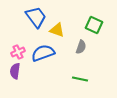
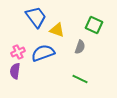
gray semicircle: moved 1 px left
green line: rotated 14 degrees clockwise
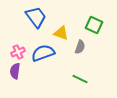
yellow triangle: moved 4 px right, 3 px down
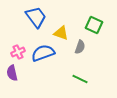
purple semicircle: moved 3 px left, 2 px down; rotated 21 degrees counterclockwise
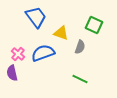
pink cross: moved 2 px down; rotated 24 degrees counterclockwise
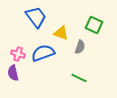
pink cross: rotated 24 degrees counterclockwise
purple semicircle: moved 1 px right
green line: moved 1 px left, 1 px up
